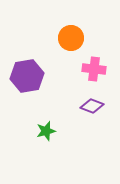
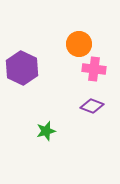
orange circle: moved 8 px right, 6 px down
purple hexagon: moved 5 px left, 8 px up; rotated 24 degrees counterclockwise
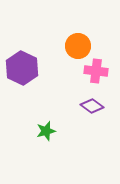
orange circle: moved 1 px left, 2 px down
pink cross: moved 2 px right, 2 px down
purple diamond: rotated 15 degrees clockwise
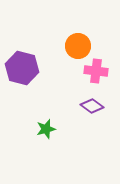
purple hexagon: rotated 12 degrees counterclockwise
green star: moved 2 px up
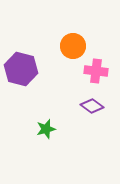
orange circle: moved 5 px left
purple hexagon: moved 1 px left, 1 px down
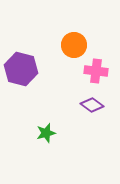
orange circle: moved 1 px right, 1 px up
purple diamond: moved 1 px up
green star: moved 4 px down
